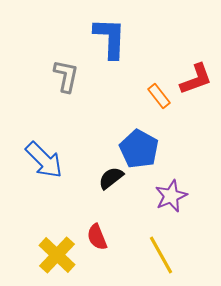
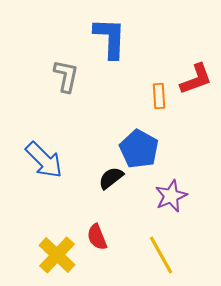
orange rectangle: rotated 35 degrees clockwise
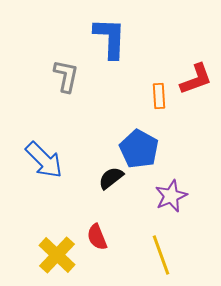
yellow line: rotated 9 degrees clockwise
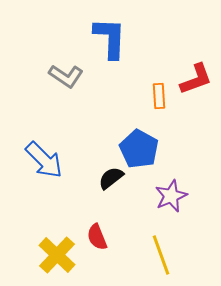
gray L-shape: rotated 112 degrees clockwise
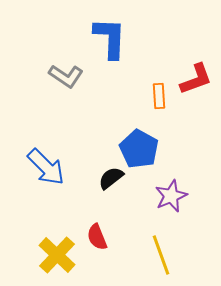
blue arrow: moved 2 px right, 7 px down
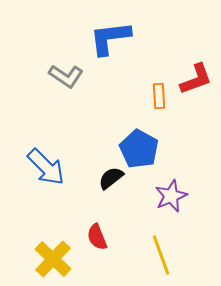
blue L-shape: rotated 99 degrees counterclockwise
yellow cross: moved 4 px left, 4 px down
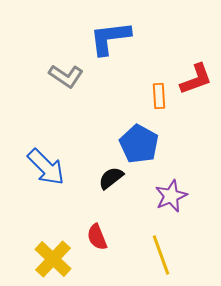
blue pentagon: moved 5 px up
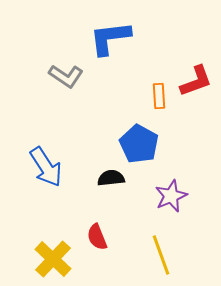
red L-shape: moved 2 px down
blue arrow: rotated 12 degrees clockwise
black semicircle: rotated 32 degrees clockwise
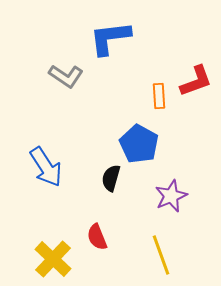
black semicircle: rotated 68 degrees counterclockwise
